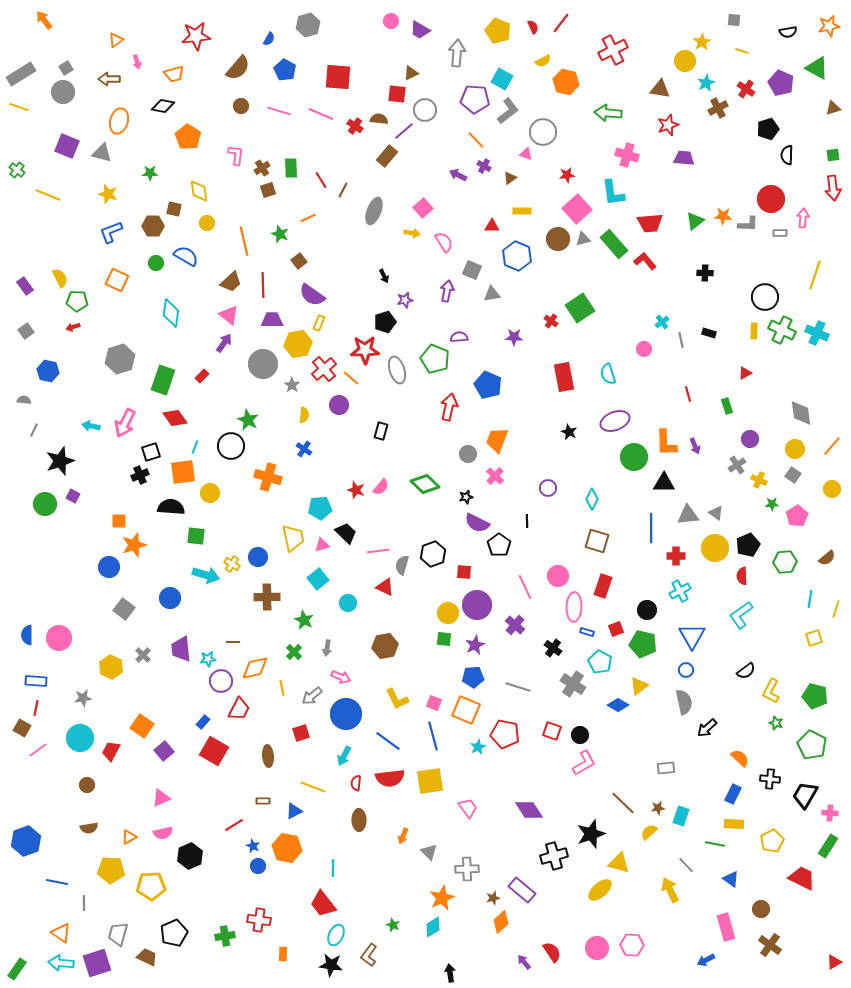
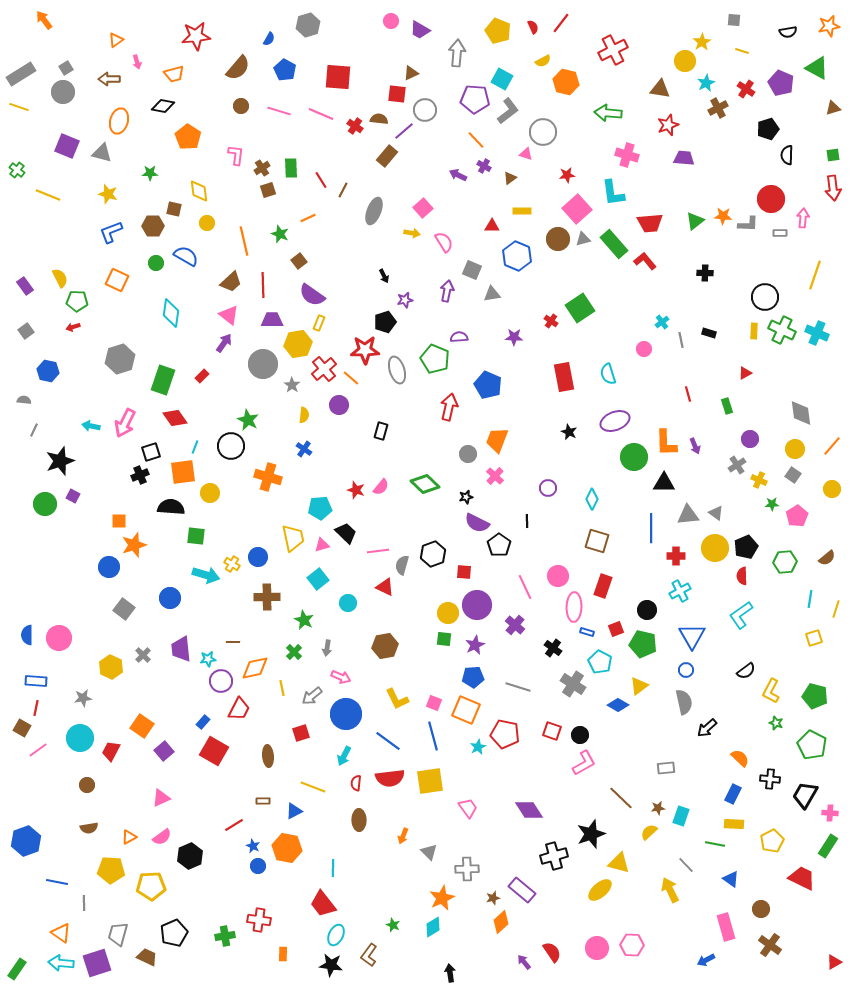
black pentagon at (748, 545): moved 2 px left, 2 px down
brown line at (623, 803): moved 2 px left, 5 px up
pink semicircle at (163, 833): moved 1 px left, 4 px down; rotated 24 degrees counterclockwise
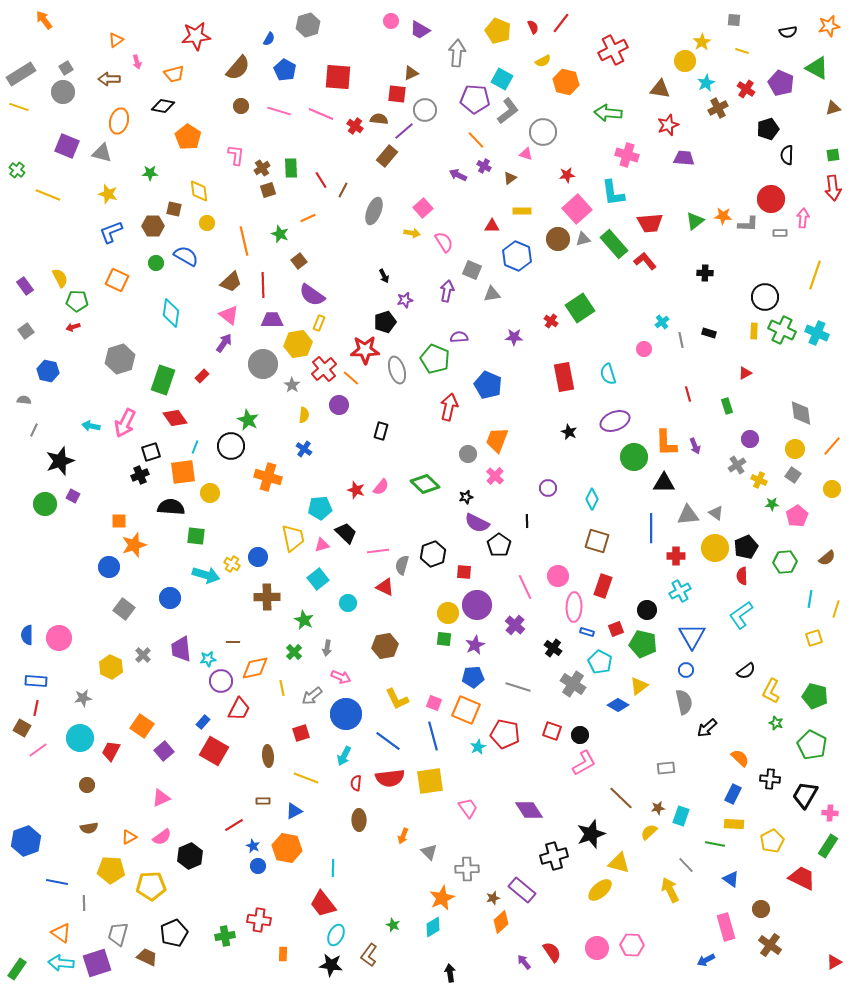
yellow line at (313, 787): moved 7 px left, 9 px up
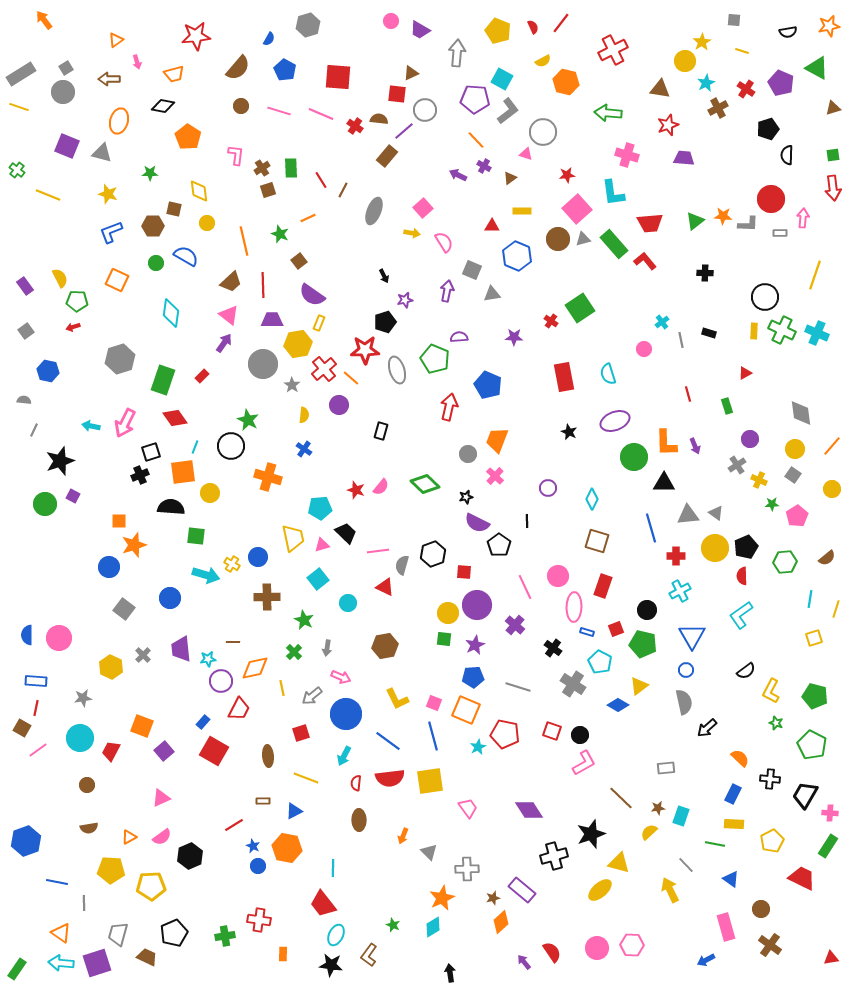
blue line at (651, 528): rotated 16 degrees counterclockwise
orange square at (142, 726): rotated 15 degrees counterclockwise
red triangle at (834, 962): moved 3 px left, 4 px up; rotated 21 degrees clockwise
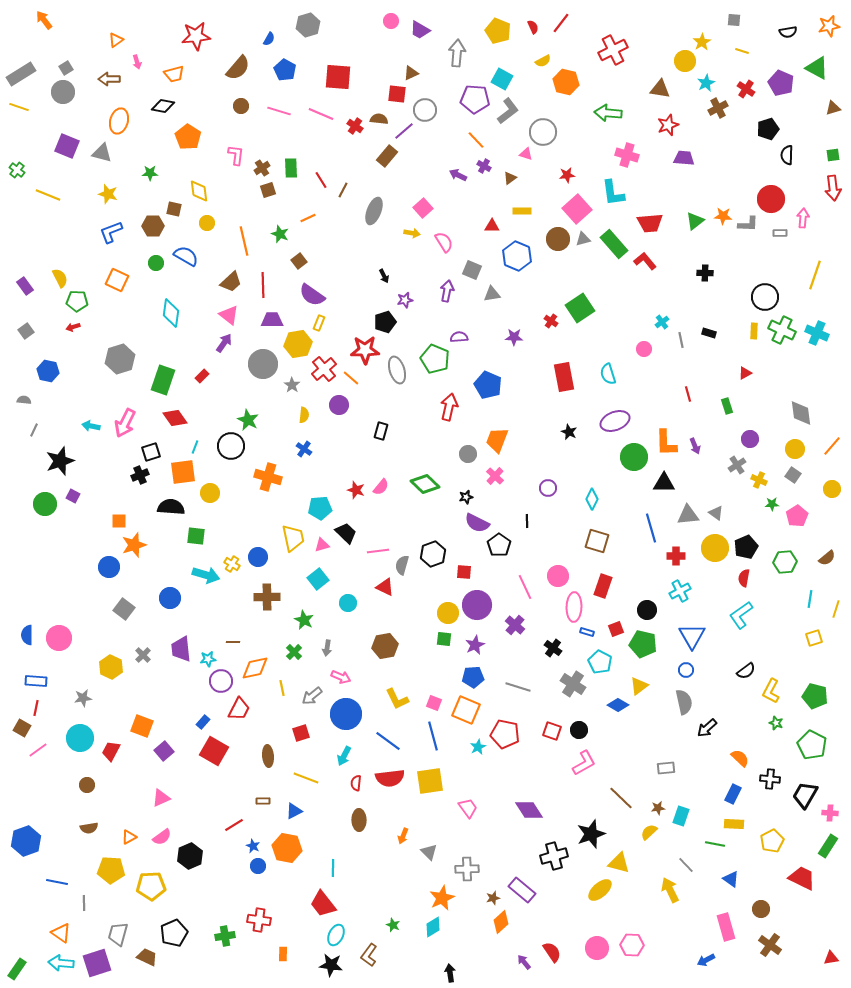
red semicircle at (742, 576): moved 2 px right, 2 px down; rotated 12 degrees clockwise
black circle at (580, 735): moved 1 px left, 5 px up
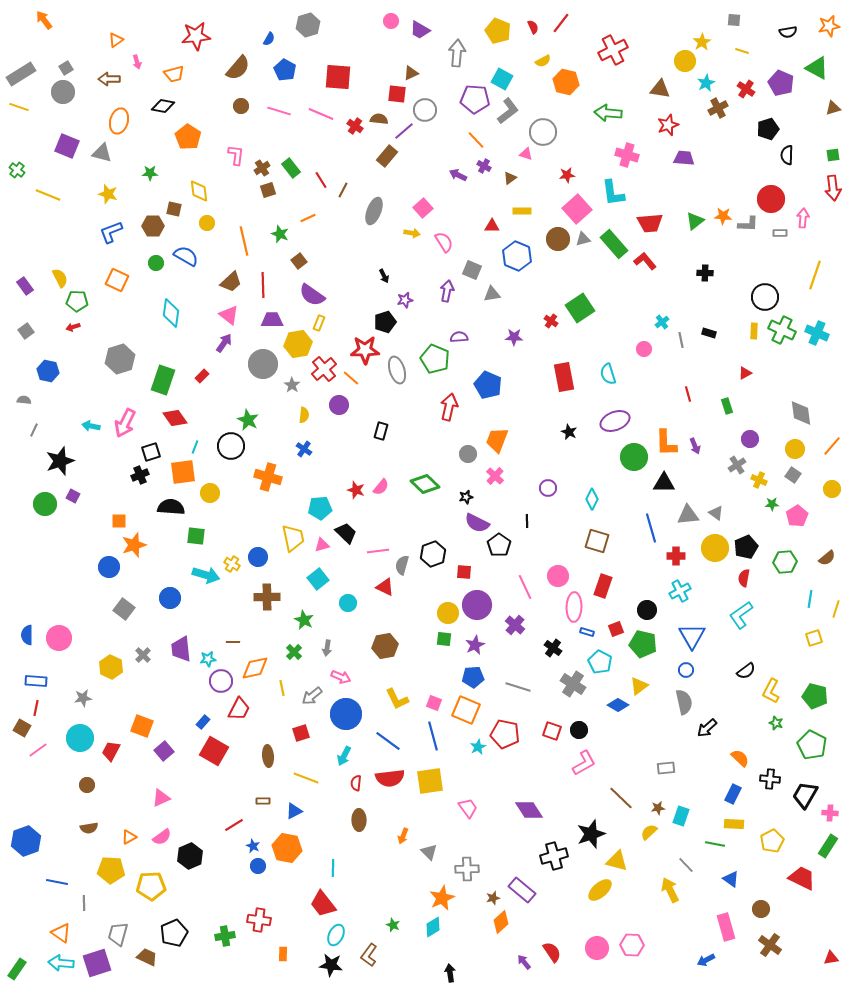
green rectangle at (291, 168): rotated 36 degrees counterclockwise
yellow triangle at (619, 863): moved 2 px left, 2 px up
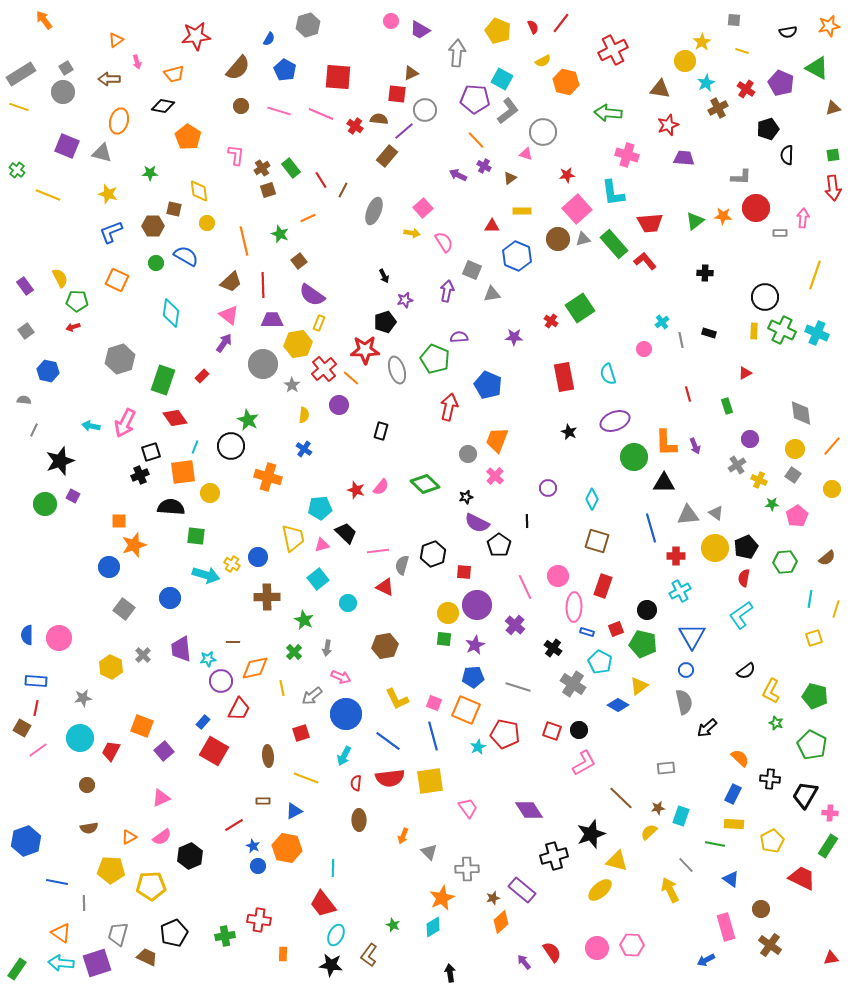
red circle at (771, 199): moved 15 px left, 9 px down
gray L-shape at (748, 224): moved 7 px left, 47 px up
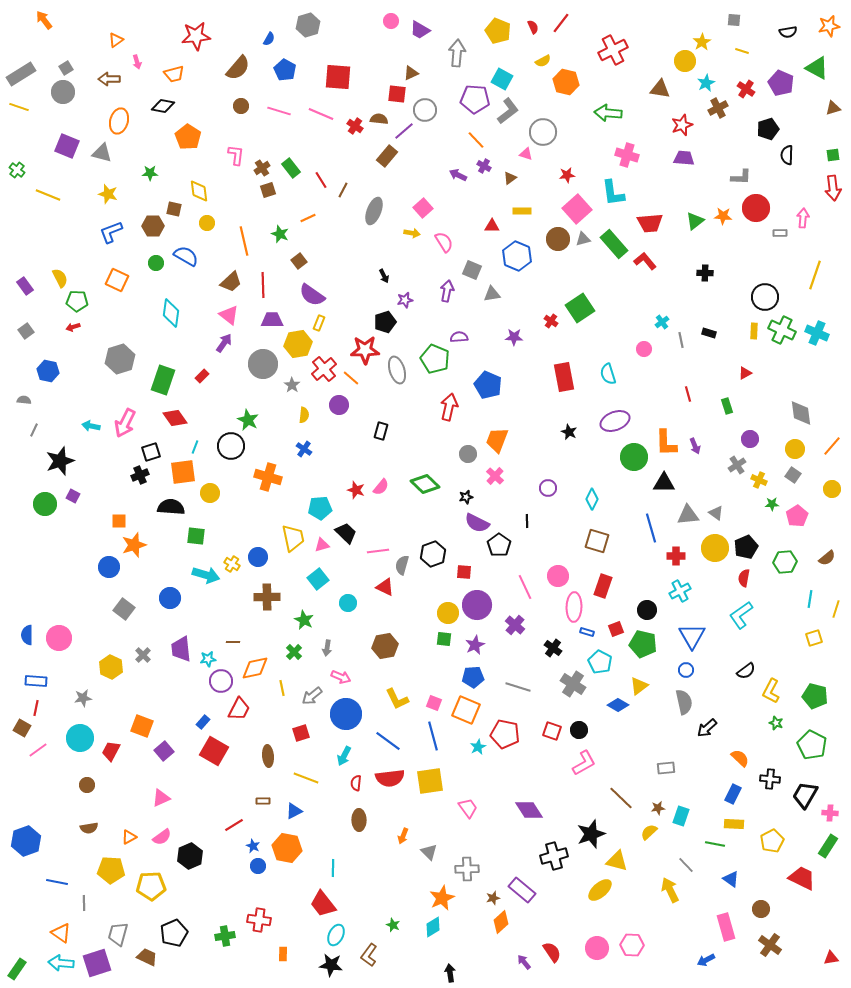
red star at (668, 125): moved 14 px right
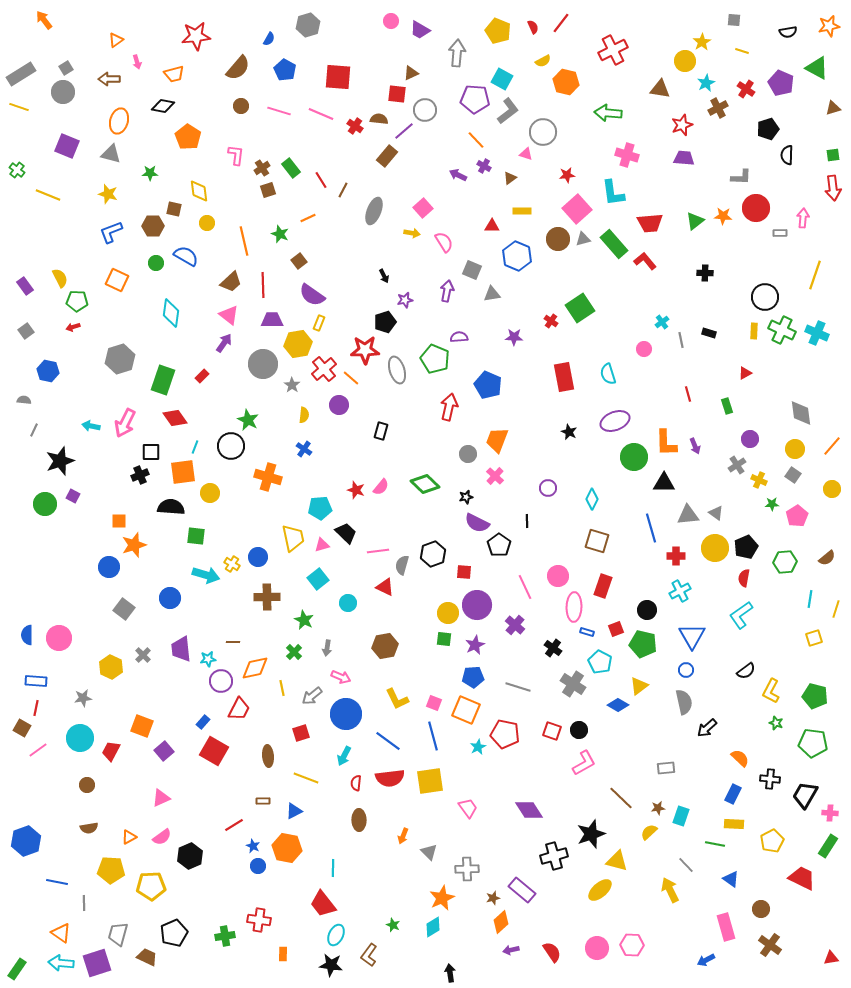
gray triangle at (102, 153): moved 9 px right, 1 px down
black square at (151, 452): rotated 18 degrees clockwise
green pentagon at (812, 745): moved 1 px right, 2 px up; rotated 20 degrees counterclockwise
purple arrow at (524, 962): moved 13 px left, 12 px up; rotated 63 degrees counterclockwise
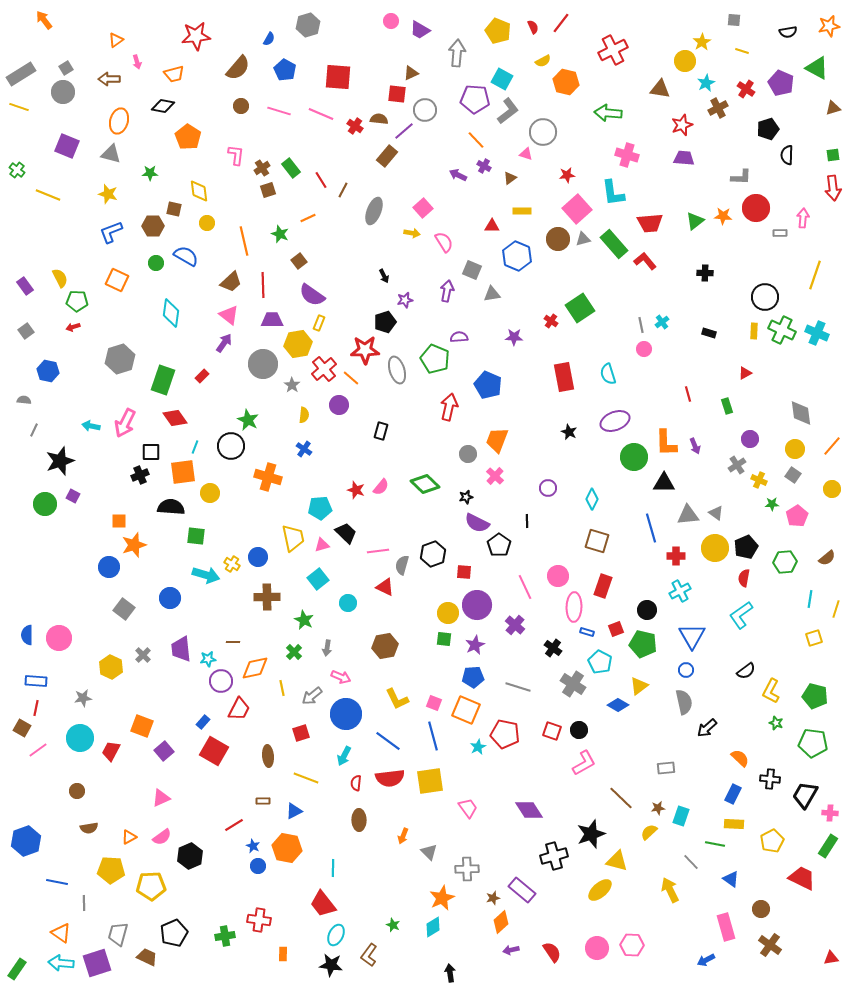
gray line at (681, 340): moved 40 px left, 15 px up
brown circle at (87, 785): moved 10 px left, 6 px down
gray line at (686, 865): moved 5 px right, 3 px up
